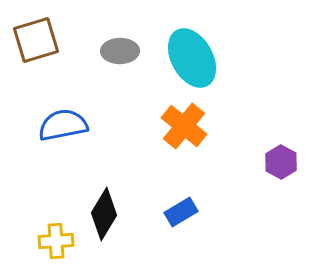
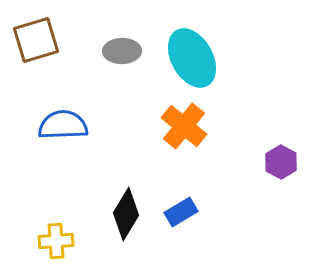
gray ellipse: moved 2 px right
blue semicircle: rotated 9 degrees clockwise
black diamond: moved 22 px right
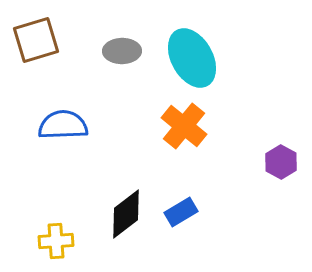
black diamond: rotated 21 degrees clockwise
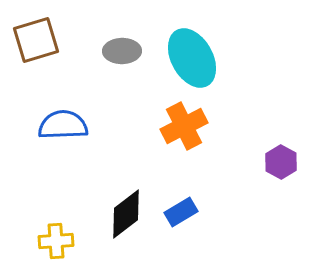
orange cross: rotated 24 degrees clockwise
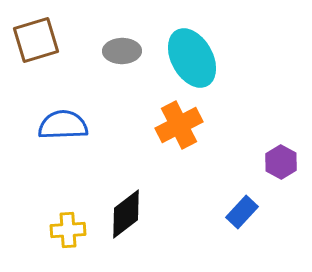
orange cross: moved 5 px left, 1 px up
blue rectangle: moved 61 px right; rotated 16 degrees counterclockwise
yellow cross: moved 12 px right, 11 px up
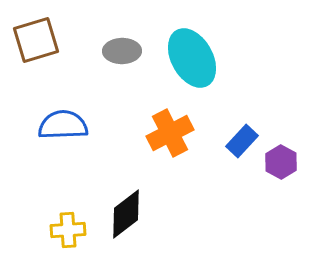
orange cross: moved 9 px left, 8 px down
blue rectangle: moved 71 px up
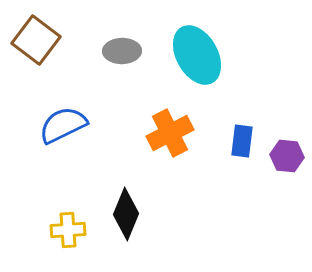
brown square: rotated 36 degrees counterclockwise
cyan ellipse: moved 5 px right, 3 px up
blue semicircle: rotated 24 degrees counterclockwise
blue rectangle: rotated 36 degrees counterclockwise
purple hexagon: moved 6 px right, 6 px up; rotated 24 degrees counterclockwise
black diamond: rotated 30 degrees counterclockwise
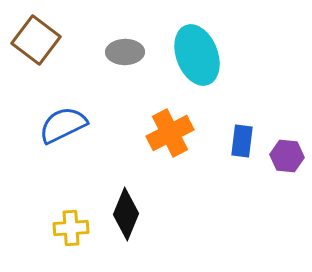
gray ellipse: moved 3 px right, 1 px down
cyan ellipse: rotated 8 degrees clockwise
yellow cross: moved 3 px right, 2 px up
